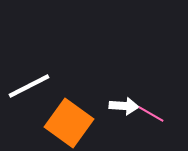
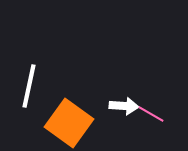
white line: rotated 51 degrees counterclockwise
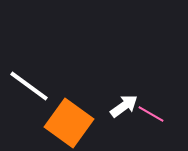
white line: rotated 66 degrees counterclockwise
white arrow: rotated 40 degrees counterclockwise
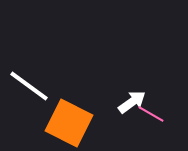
white arrow: moved 8 px right, 4 px up
orange square: rotated 9 degrees counterclockwise
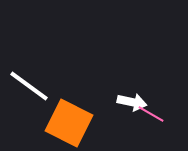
white arrow: rotated 48 degrees clockwise
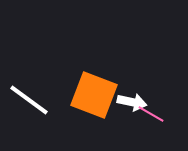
white line: moved 14 px down
orange square: moved 25 px right, 28 px up; rotated 6 degrees counterclockwise
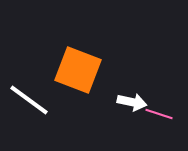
orange square: moved 16 px left, 25 px up
pink line: moved 8 px right; rotated 12 degrees counterclockwise
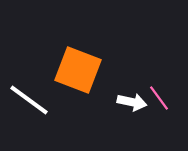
pink line: moved 16 px up; rotated 36 degrees clockwise
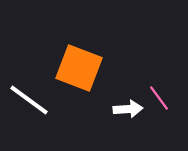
orange square: moved 1 px right, 2 px up
white arrow: moved 4 px left, 7 px down; rotated 16 degrees counterclockwise
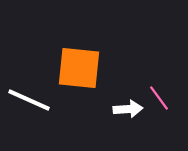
orange square: rotated 15 degrees counterclockwise
white line: rotated 12 degrees counterclockwise
